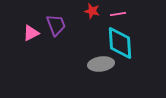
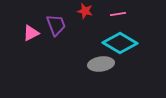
red star: moved 7 px left
cyan diamond: rotated 56 degrees counterclockwise
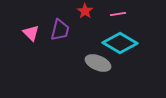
red star: rotated 21 degrees clockwise
purple trapezoid: moved 4 px right, 5 px down; rotated 35 degrees clockwise
pink triangle: rotated 48 degrees counterclockwise
gray ellipse: moved 3 px left, 1 px up; rotated 30 degrees clockwise
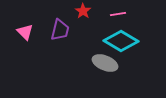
red star: moved 2 px left
pink triangle: moved 6 px left, 1 px up
cyan diamond: moved 1 px right, 2 px up
gray ellipse: moved 7 px right
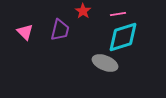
cyan diamond: moved 2 px right, 4 px up; rotated 48 degrees counterclockwise
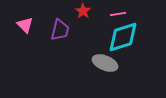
pink triangle: moved 7 px up
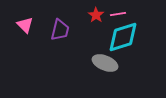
red star: moved 13 px right, 4 px down
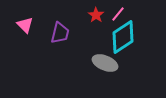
pink line: rotated 42 degrees counterclockwise
purple trapezoid: moved 3 px down
cyan diamond: rotated 16 degrees counterclockwise
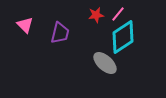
red star: rotated 28 degrees clockwise
gray ellipse: rotated 20 degrees clockwise
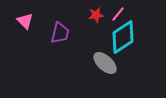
pink triangle: moved 4 px up
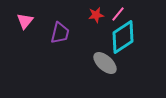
pink triangle: rotated 24 degrees clockwise
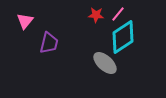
red star: rotated 14 degrees clockwise
purple trapezoid: moved 11 px left, 10 px down
